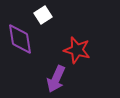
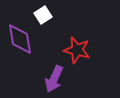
purple arrow: moved 2 px left
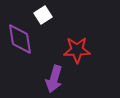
red star: rotated 16 degrees counterclockwise
purple arrow: rotated 8 degrees counterclockwise
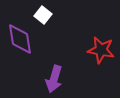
white square: rotated 18 degrees counterclockwise
red star: moved 24 px right; rotated 12 degrees clockwise
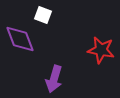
white square: rotated 18 degrees counterclockwise
purple diamond: rotated 12 degrees counterclockwise
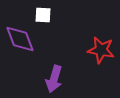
white square: rotated 18 degrees counterclockwise
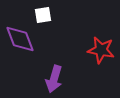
white square: rotated 12 degrees counterclockwise
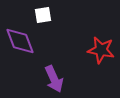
purple diamond: moved 2 px down
purple arrow: rotated 40 degrees counterclockwise
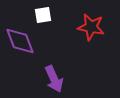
red star: moved 10 px left, 23 px up
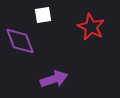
red star: rotated 16 degrees clockwise
purple arrow: rotated 84 degrees counterclockwise
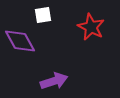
purple diamond: rotated 8 degrees counterclockwise
purple arrow: moved 2 px down
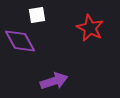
white square: moved 6 px left
red star: moved 1 px left, 1 px down
